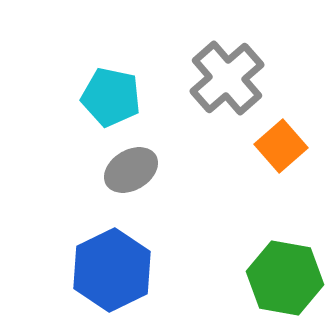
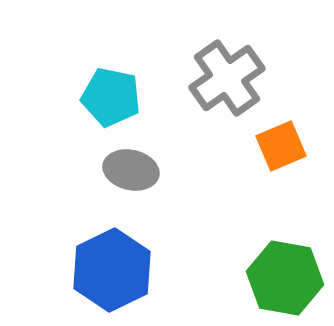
gray cross: rotated 6 degrees clockwise
orange square: rotated 18 degrees clockwise
gray ellipse: rotated 44 degrees clockwise
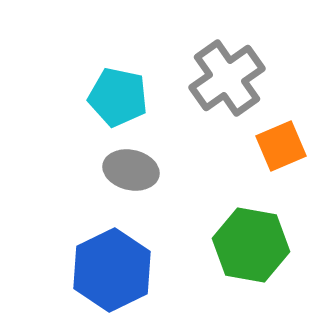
cyan pentagon: moved 7 px right
green hexagon: moved 34 px left, 33 px up
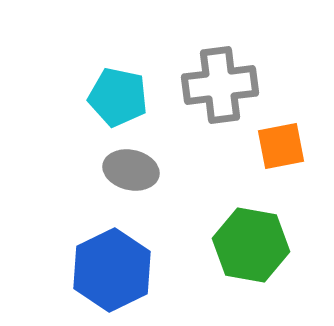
gray cross: moved 7 px left, 7 px down; rotated 28 degrees clockwise
orange square: rotated 12 degrees clockwise
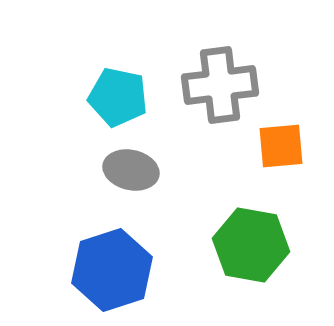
orange square: rotated 6 degrees clockwise
blue hexagon: rotated 8 degrees clockwise
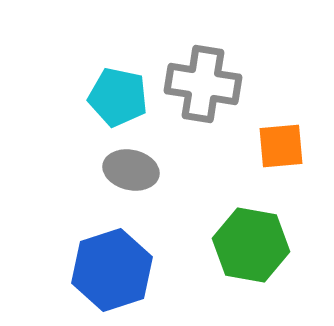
gray cross: moved 17 px left, 1 px up; rotated 16 degrees clockwise
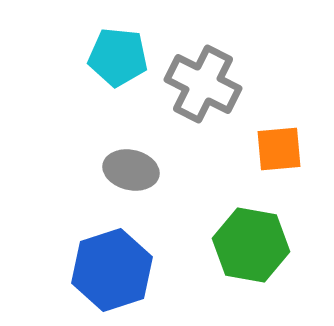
gray cross: rotated 18 degrees clockwise
cyan pentagon: moved 40 px up; rotated 6 degrees counterclockwise
orange square: moved 2 px left, 3 px down
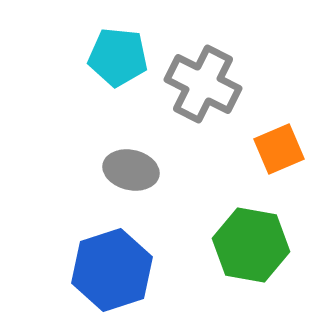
orange square: rotated 18 degrees counterclockwise
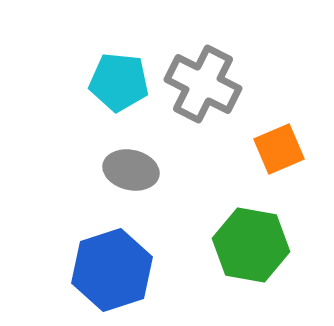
cyan pentagon: moved 1 px right, 25 px down
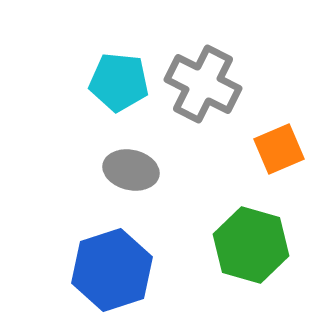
green hexagon: rotated 6 degrees clockwise
